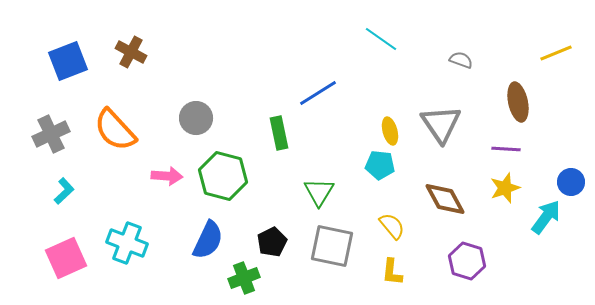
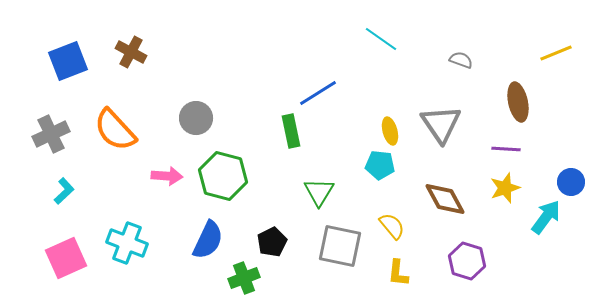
green rectangle: moved 12 px right, 2 px up
gray square: moved 8 px right
yellow L-shape: moved 6 px right, 1 px down
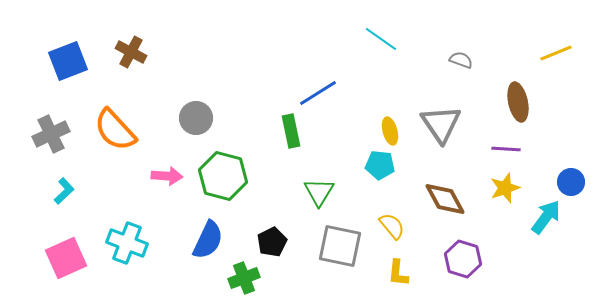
purple hexagon: moved 4 px left, 2 px up
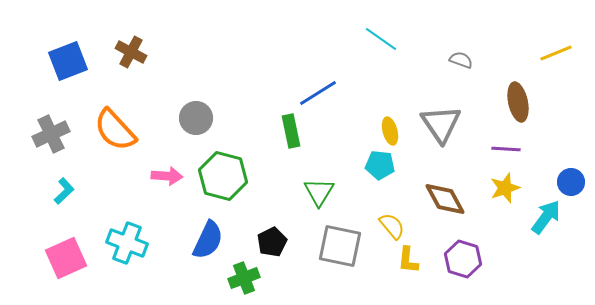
yellow L-shape: moved 10 px right, 13 px up
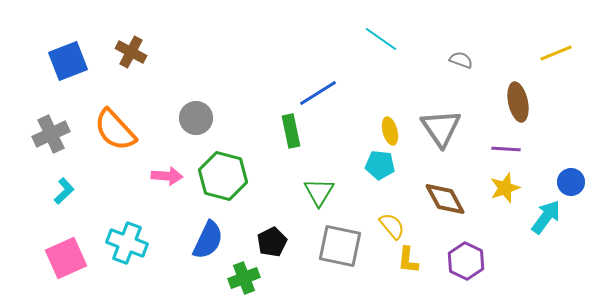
gray triangle: moved 4 px down
purple hexagon: moved 3 px right, 2 px down; rotated 9 degrees clockwise
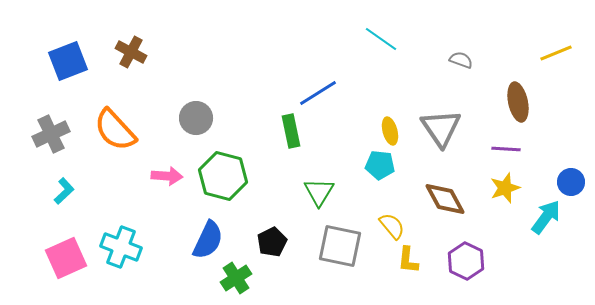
cyan cross: moved 6 px left, 4 px down
green cross: moved 8 px left; rotated 12 degrees counterclockwise
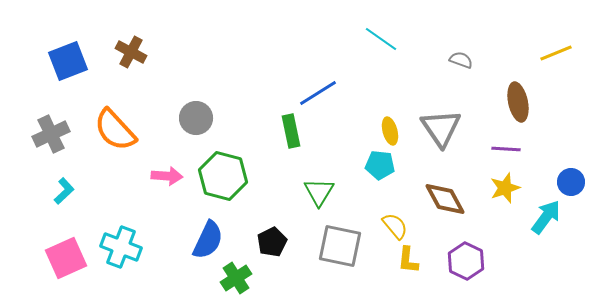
yellow semicircle: moved 3 px right
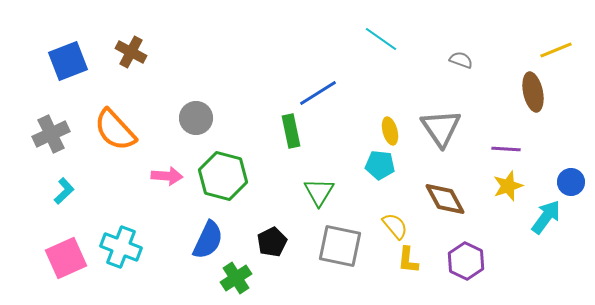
yellow line: moved 3 px up
brown ellipse: moved 15 px right, 10 px up
yellow star: moved 3 px right, 2 px up
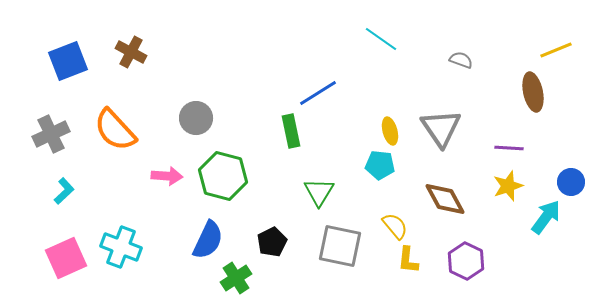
purple line: moved 3 px right, 1 px up
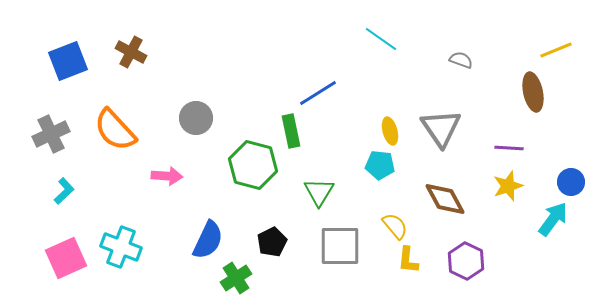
green hexagon: moved 30 px right, 11 px up
cyan arrow: moved 7 px right, 2 px down
gray square: rotated 12 degrees counterclockwise
